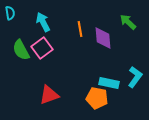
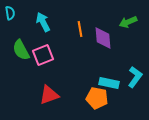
green arrow: rotated 66 degrees counterclockwise
pink square: moved 1 px right, 7 px down; rotated 15 degrees clockwise
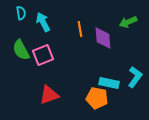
cyan semicircle: moved 11 px right
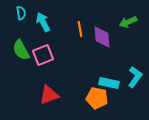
purple diamond: moved 1 px left, 1 px up
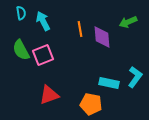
cyan arrow: moved 1 px up
orange pentagon: moved 6 px left, 6 px down
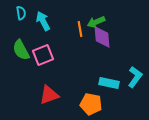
green arrow: moved 32 px left
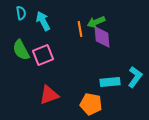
cyan rectangle: moved 1 px right, 1 px up; rotated 18 degrees counterclockwise
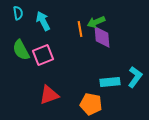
cyan semicircle: moved 3 px left
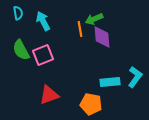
green arrow: moved 2 px left, 3 px up
